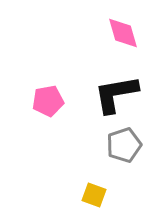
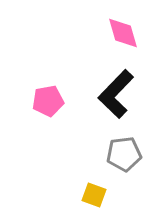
black L-shape: rotated 36 degrees counterclockwise
gray pentagon: moved 9 px down; rotated 12 degrees clockwise
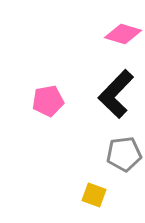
pink diamond: moved 1 px down; rotated 57 degrees counterclockwise
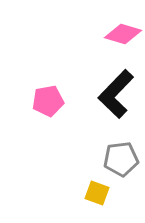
gray pentagon: moved 3 px left, 5 px down
yellow square: moved 3 px right, 2 px up
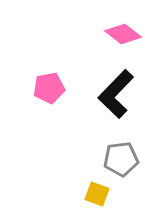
pink diamond: rotated 21 degrees clockwise
pink pentagon: moved 1 px right, 13 px up
yellow square: moved 1 px down
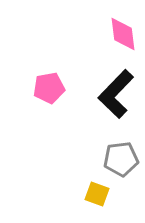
pink diamond: rotated 45 degrees clockwise
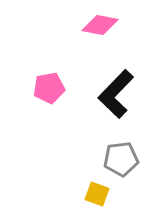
pink diamond: moved 23 px left, 9 px up; rotated 72 degrees counterclockwise
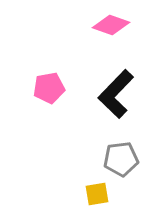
pink diamond: moved 11 px right; rotated 9 degrees clockwise
yellow square: rotated 30 degrees counterclockwise
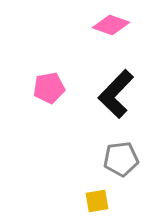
yellow square: moved 7 px down
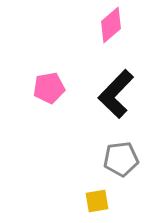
pink diamond: rotated 60 degrees counterclockwise
